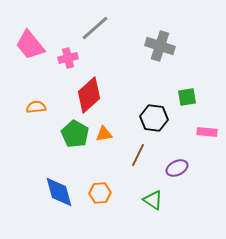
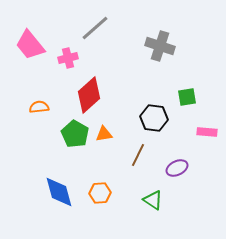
orange semicircle: moved 3 px right
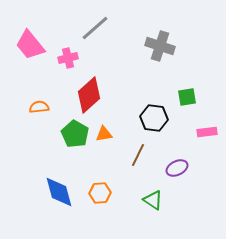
pink rectangle: rotated 12 degrees counterclockwise
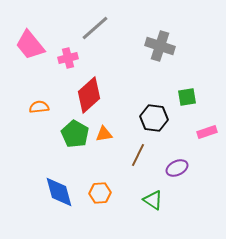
pink rectangle: rotated 12 degrees counterclockwise
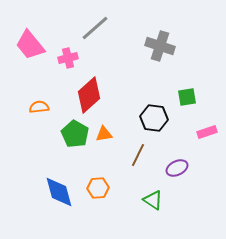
orange hexagon: moved 2 px left, 5 px up
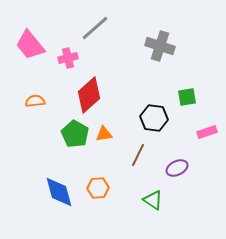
orange semicircle: moved 4 px left, 6 px up
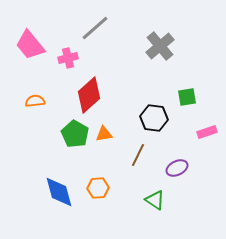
gray cross: rotated 32 degrees clockwise
green triangle: moved 2 px right
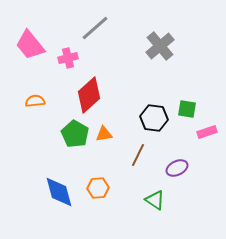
green square: moved 12 px down; rotated 18 degrees clockwise
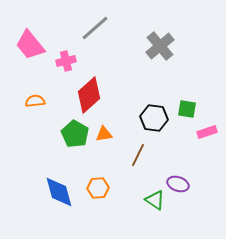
pink cross: moved 2 px left, 3 px down
purple ellipse: moved 1 px right, 16 px down; rotated 45 degrees clockwise
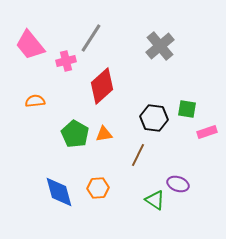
gray line: moved 4 px left, 10 px down; rotated 16 degrees counterclockwise
red diamond: moved 13 px right, 9 px up
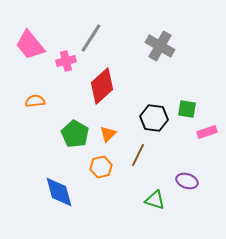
gray cross: rotated 20 degrees counterclockwise
orange triangle: moved 4 px right; rotated 36 degrees counterclockwise
purple ellipse: moved 9 px right, 3 px up
orange hexagon: moved 3 px right, 21 px up; rotated 10 degrees counterclockwise
green triangle: rotated 15 degrees counterclockwise
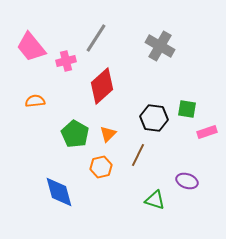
gray line: moved 5 px right
pink trapezoid: moved 1 px right, 2 px down
